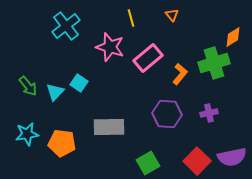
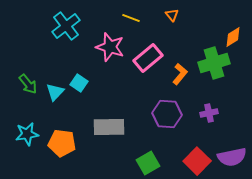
yellow line: rotated 54 degrees counterclockwise
green arrow: moved 2 px up
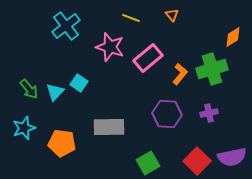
green cross: moved 2 px left, 6 px down
green arrow: moved 1 px right, 5 px down
cyan star: moved 3 px left, 6 px up; rotated 10 degrees counterclockwise
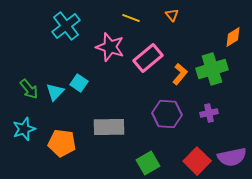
cyan star: moved 1 px down
